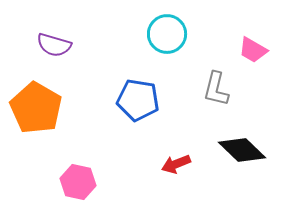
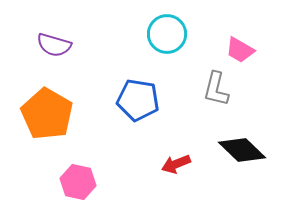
pink trapezoid: moved 13 px left
orange pentagon: moved 11 px right, 6 px down
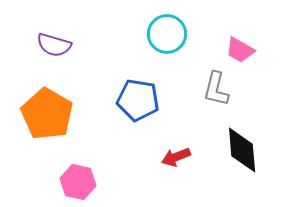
black diamond: rotated 42 degrees clockwise
red arrow: moved 7 px up
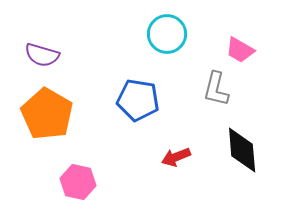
purple semicircle: moved 12 px left, 10 px down
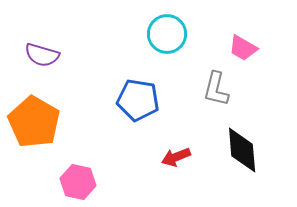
pink trapezoid: moved 3 px right, 2 px up
orange pentagon: moved 13 px left, 8 px down
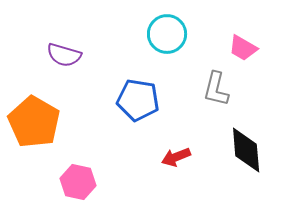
purple semicircle: moved 22 px right
black diamond: moved 4 px right
